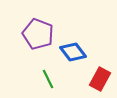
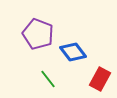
green line: rotated 12 degrees counterclockwise
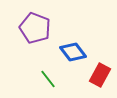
purple pentagon: moved 3 px left, 6 px up
red rectangle: moved 4 px up
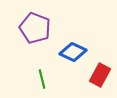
blue diamond: rotated 28 degrees counterclockwise
green line: moved 6 px left; rotated 24 degrees clockwise
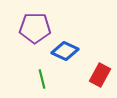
purple pentagon: rotated 20 degrees counterclockwise
blue diamond: moved 8 px left, 1 px up
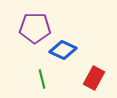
blue diamond: moved 2 px left, 1 px up
red rectangle: moved 6 px left, 3 px down
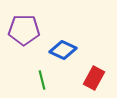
purple pentagon: moved 11 px left, 2 px down
green line: moved 1 px down
